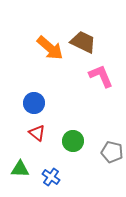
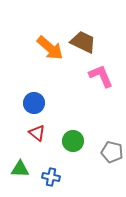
blue cross: rotated 24 degrees counterclockwise
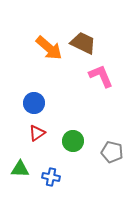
brown trapezoid: moved 1 px down
orange arrow: moved 1 px left
red triangle: rotated 48 degrees clockwise
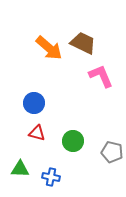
red triangle: rotated 48 degrees clockwise
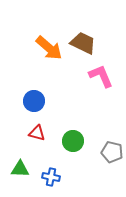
blue circle: moved 2 px up
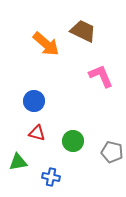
brown trapezoid: moved 12 px up
orange arrow: moved 3 px left, 4 px up
green triangle: moved 2 px left, 7 px up; rotated 12 degrees counterclockwise
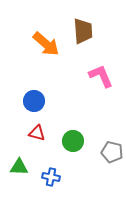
brown trapezoid: rotated 60 degrees clockwise
green triangle: moved 1 px right, 5 px down; rotated 12 degrees clockwise
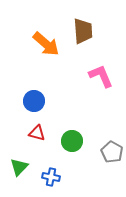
green circle: moved 1 px left
gray pentagon: rotated 15 degrees clockwise
green triangle: rotated 48 degrees counterclockwise
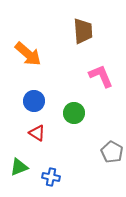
orange arrow: moved 18 px left, 10 px down
red triangle: rotated 18 degrees clockwise
green circle: moved 2 px right, 28 px up
green triangle: rotated 24 degrees clockwise
